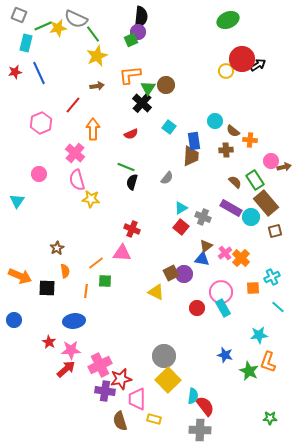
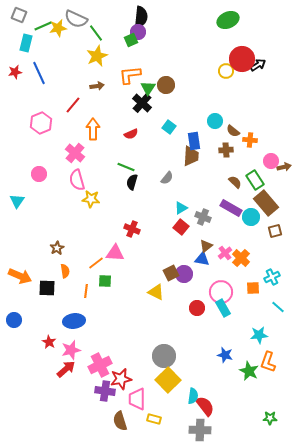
green line at (93, 34): moved 3 px right, 1 px up
pink triangle at (122, 253): moved 7 px left
pink star at (71, 350): rotated 12 degrees counterclockwise
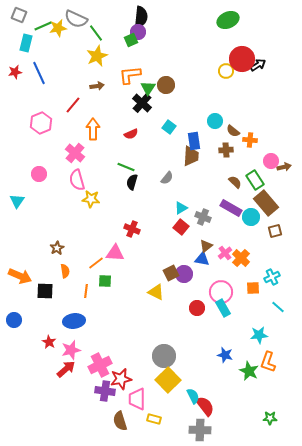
black square at (47, 288): moved 2 px left, 3 px down
cyan semicircle at (193, 396): rotated 35 degrees counterclockwise
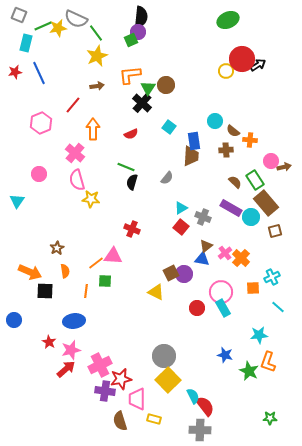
pink triangle at (115, 253): moved 2 px left, 3 px down
orange arrow at (20, 276): moved 10 px right, 4 px up
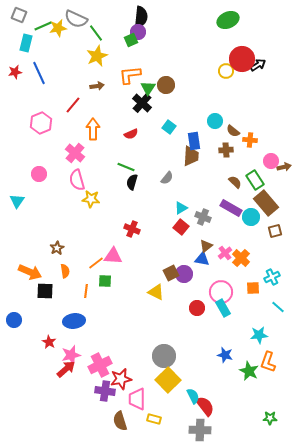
pink star at (71, 350): moved 5 px down
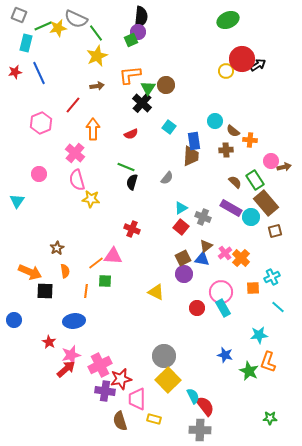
brown square at (171, 273): moved 12 px right, 15 px up
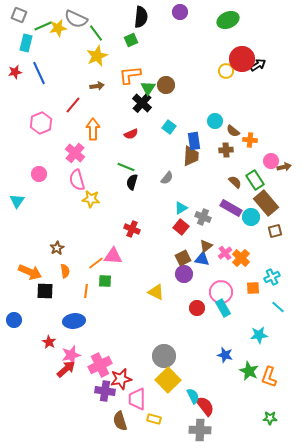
purple circle at (138, 32): moved 42 px right, 20 px up
orange L-shape at (268, 362): moved 1 px right, 15 px down
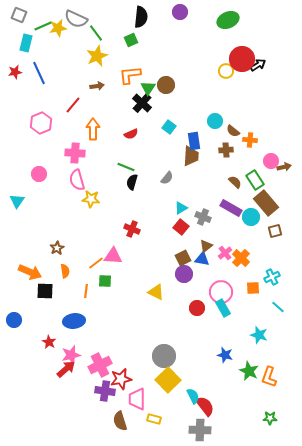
pink cross at (75, 153): rotated 36 degrees counterclockwise
cyan star at (259, 335): rotated 24 degrees clockwise
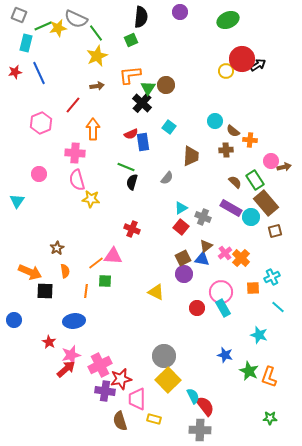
blue rectangle at (194, 141): moved 51 px left, 1 px down
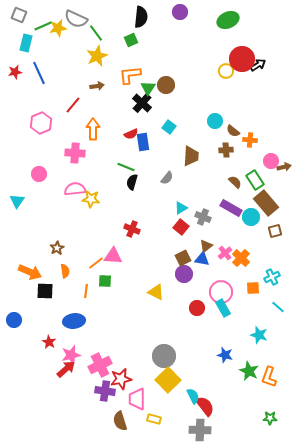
pink semicircle at (77, 180): moved 2 px left, 9 px down; rotated 100 degrees clockwise
